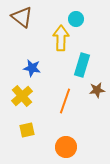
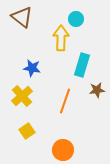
yellow square: moved 1 px down; rotated 21 degrees counterclockwise
orange circle: moved 3 px left, 3 px down
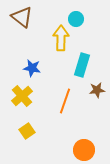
orange circle: moved 21 px right
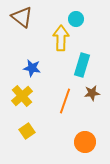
brown star: moved 5 px left, 3 px down
orange circle: moved 1 px right, 8 px up
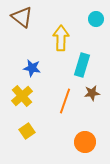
cyan circle: moved 20 px right
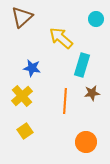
brown triangle: rotated 40 degrees clockwise
yellow arrow: rotated 50 degrees counterclockwise
orange line: rotated 15 degrees counterclockwise
yellow square: moved 2 px left
orange circle: moved 1 px right
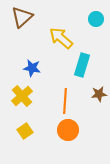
brown star: moved 7 px right, 1 px down
orange circle: moved 18 px left, 12 px up
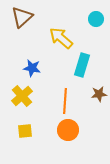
yellow square: rotated 28 degrees clockwise
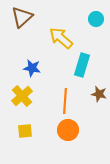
brown star: rotated 21 degrees clockwise
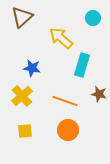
cyan circle: moved 3 px left, 1 px up
orange line: rotated 75 degrees counterclockwise
